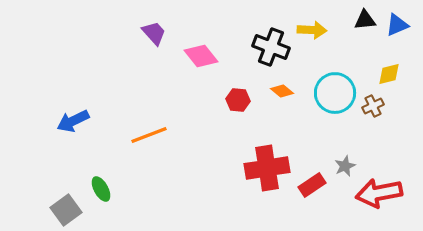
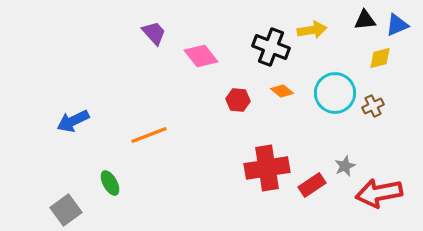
yellow arrow: rotated 12 degrees counterclockwise
yellow diamond: moved 9 px left, 16 px up
green ellipse: moved 9 px right, 6 px up
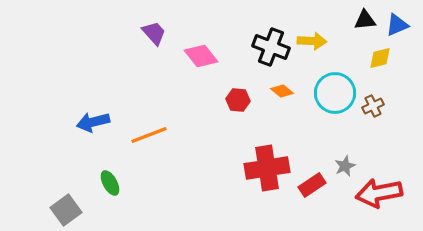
yellow arrow: moved 11 px down; rotated 12 degrees clockwise
blue arrow: moved 20 px right, 1 px down; rotated 12 degrees clockwise
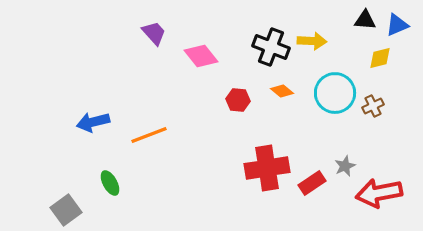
black triangle: rotated 10 degrees clockwise
red rectangle: moved 2 px up
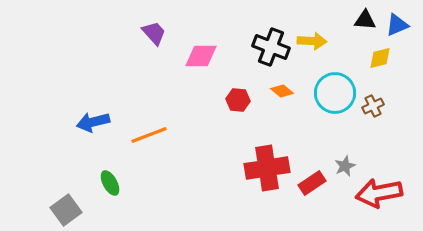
pink diamond: rotated 52 degrees counterclockwise
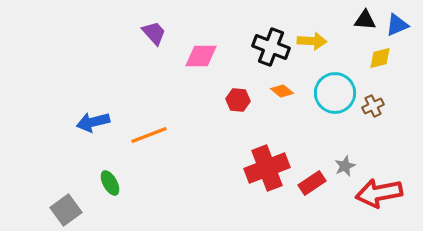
red cross: rotated 12 degrees counterclockwise
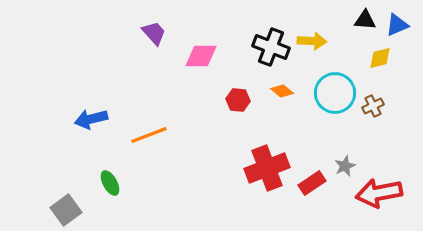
blue arrow: moved 2 px left, 3 px up
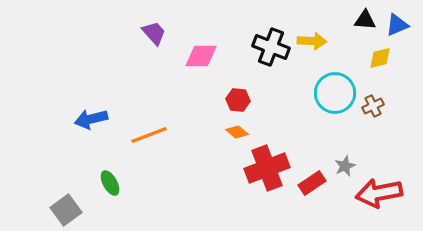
orange diamond: moved 45 px left, 41 px down
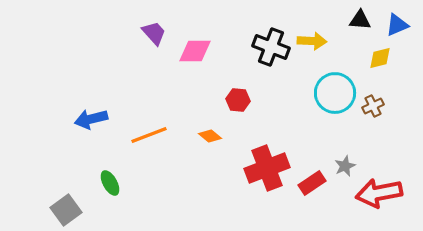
black triangle: moved 5 px left
pink diamond: moved 6 px left, 5 px up
orange diamond: moved 27 px left, 4 px down
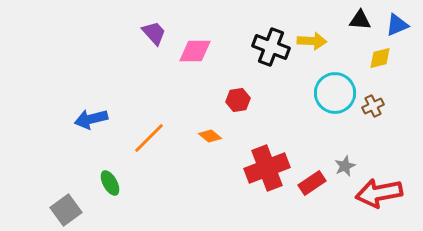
red hexagon: rotated 15 degrees counterclockwise
orange line: moved 3 px down; rotated 24 degrees counterclockwise
